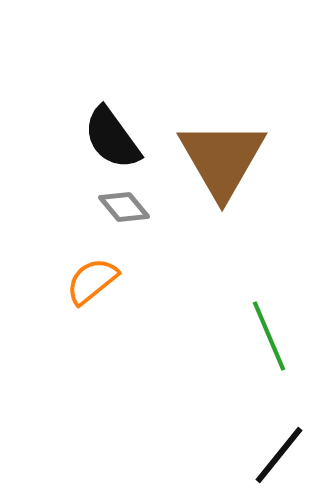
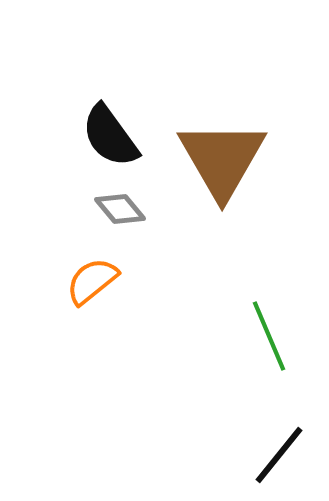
black semicircle: moved 2 px left, 2 px up
gray diamond: moved 4 px left, 2 px down
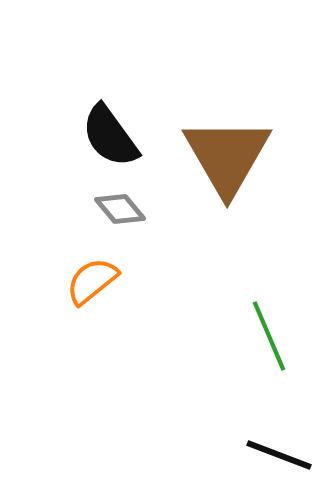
brown triangle: moved 5 px right, 3 px up
black line: rotated 72 degrees clockwise
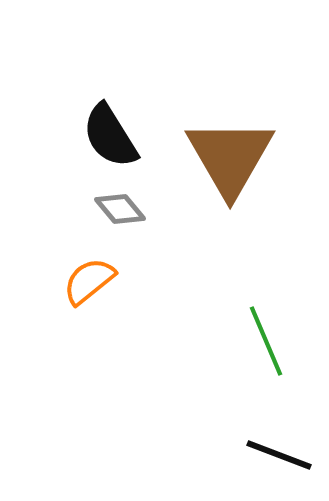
black semicircle: rotated 4 degrees clockwise
brown triangle: moved 3 px right, 1 px down
orange semicircle: moved 3 px left
green line: moved 3 px left, 5 px down
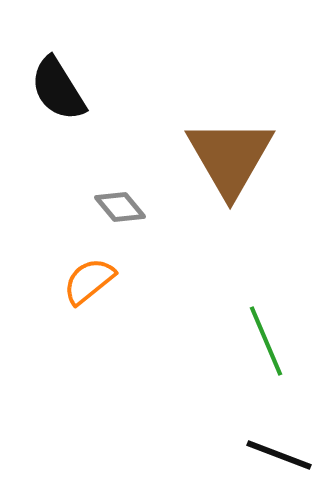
black semicircle: moved 52 px left, 47 px up
gray diamond: moved 2 px up
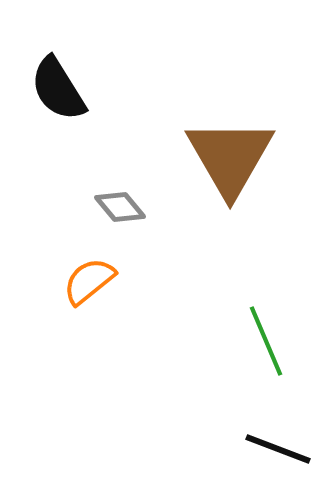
black line: moved 1 px left, 6 px up
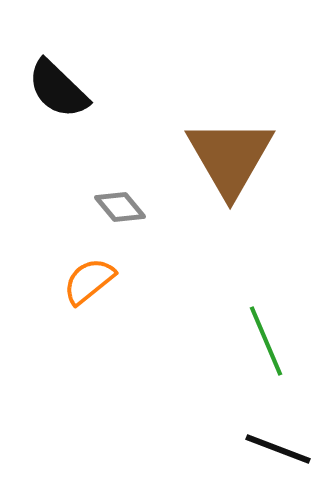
black semicircle: rotated 14 degrees counterclockwise
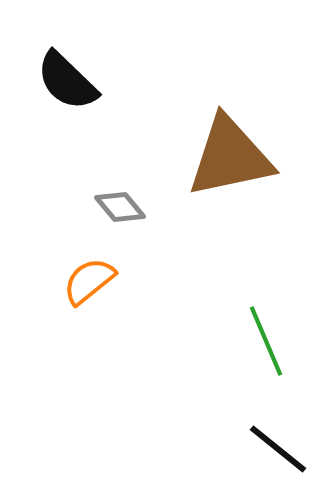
black semicircle: moved 9 px right, 8 px up
brown triangle: rotated 48 degrees clockwise
black line: rotated 18 degrees clockwise
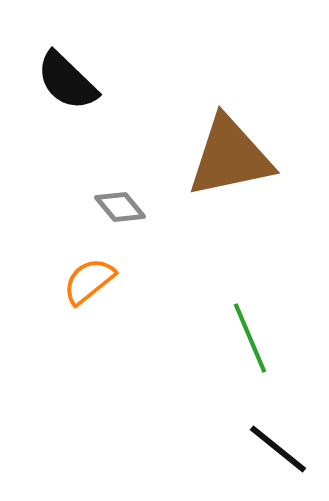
green line: moved 16 px left, 3 px up
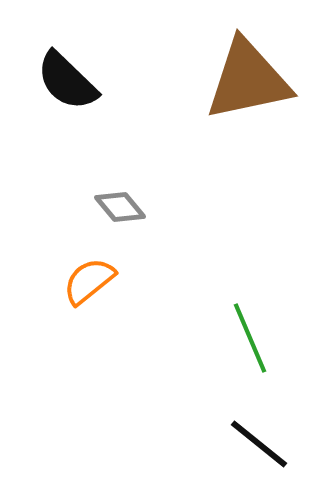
brown triangle: moved 18 px right, 77 px up
black line: moved 19 px left, 5 px up
